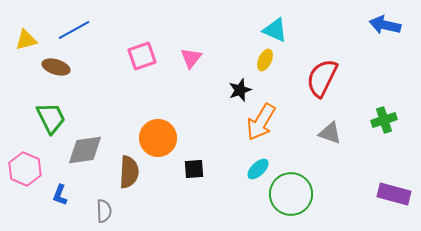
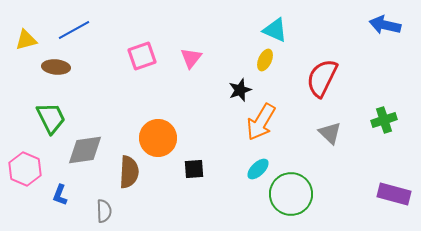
brown ellipse: rotated 12 degrees counterclockwise
gray triangle: rotated 25 degrees clockwise
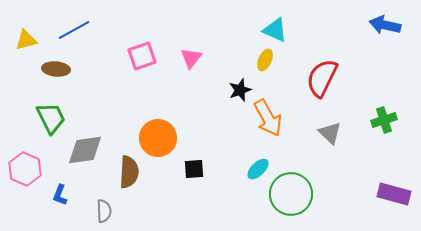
brown ellipse: moved 2 px down
orange arrow: moved 7 px right, 4 px up; rotated 60 degrees counterclockwise
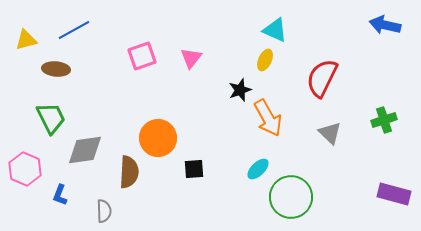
green circle: moved 3 px down
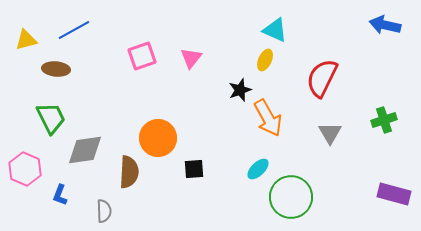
gray triangle: rotated 15 degrees clockwise
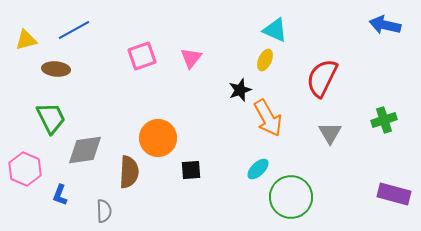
black square: moved 3 px left, 1 px down
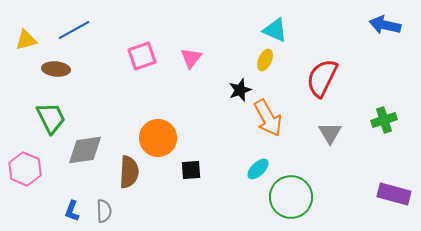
blue L-shape: moved 12 px right, 16 px down
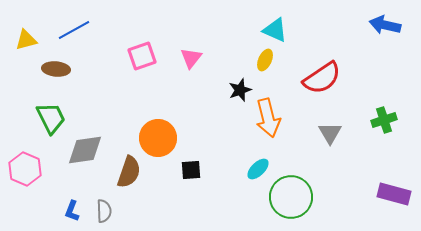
red semicircle: rotated 150 degrees counterclockwise
orange arrow: rotated 15 degrees clockwise
brown semicircle: rotated 16 degrees clockwise
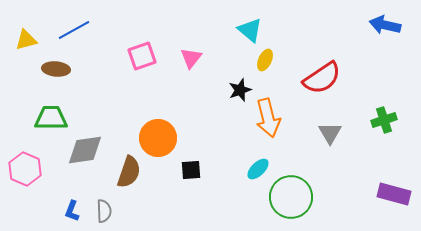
cyan triangle: moved 25 px left; rotated 16 degrees clockwise
green trapezoid: rotated 64 degrees counterclockwise
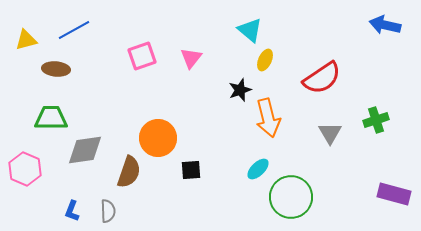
green cross: moved 8 px left
gray semicircle: moved 4 px right
